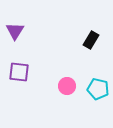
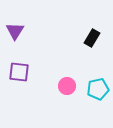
black rectangle: moved 1 px right, 2 px up
cyan pentagon: rotated 25 degrees counterclockwise
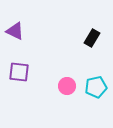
purple triangle: rotated 36 degrees counterclockwise
cyan pentagon: moved 2 px left, 2 px up
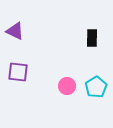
black rectangle: rotated 30 degrees counterclockwise
purple square: moved 1 px left
cyan pentagon: rotated 20 degrees counterclockwise
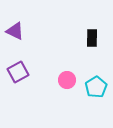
purple square: rotated 35 degrees counterclockwise
pink circle: moved 6 px up
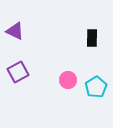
pink circle: moved 1 px right
